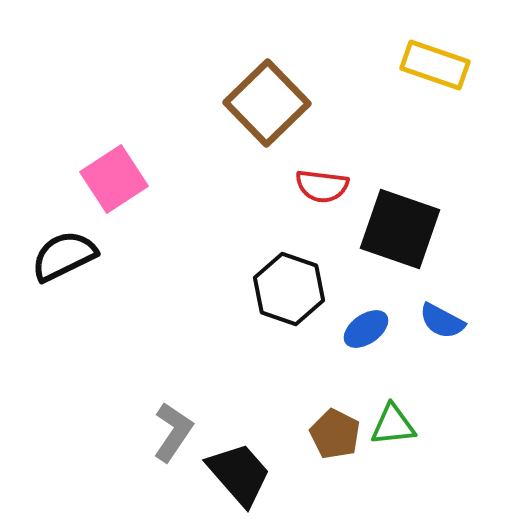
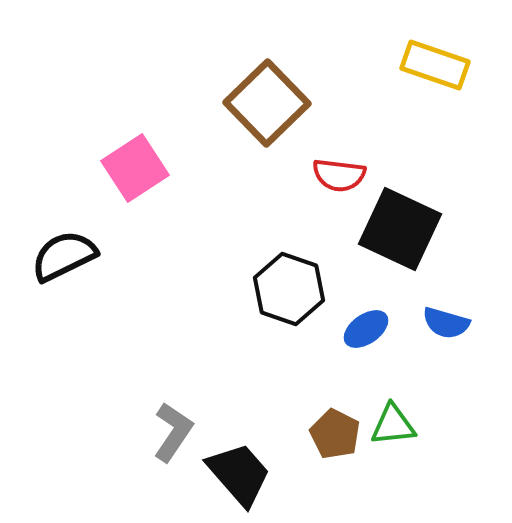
pink square: moved 21 px right, 11 px up
red semicircle: moved 17 px right, 11 px up
black square: rotated 6 degrees clockwise
blue semicircle: moved 4 px right, 2 px down; rotated 12 degrees counterclockwise
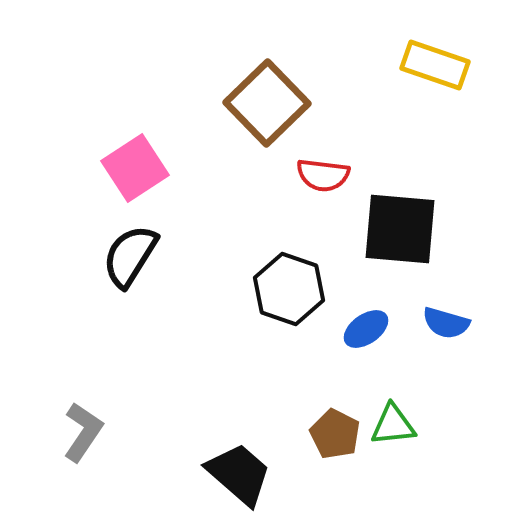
red semicircle: moved 16 px left
black square: rotated 20 degrees counterclockwise
black semicircle: moved 66 px right; rotated 32 degrees counterclockwise
gray L-shape: moved 90 px left
black trapezoid: rotated 8 degrees counterclockwise
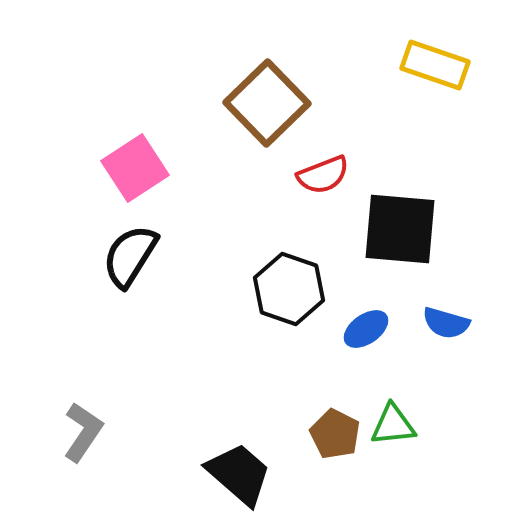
red semicircle: rotated 28 degrees counterclockwise
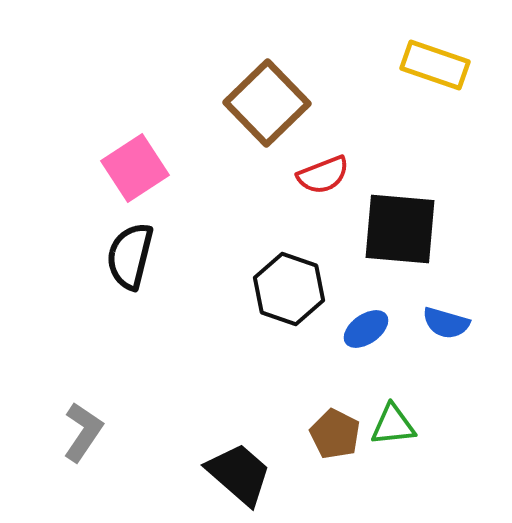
black semicircle: rotated 18 degrees counterclockwise
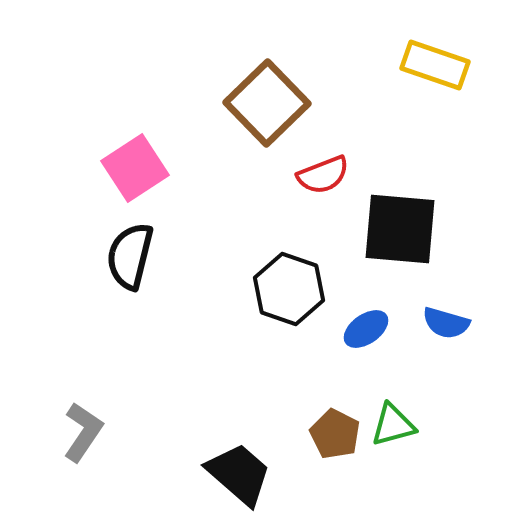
green triangle: rotated 9 degrees counterclockwise
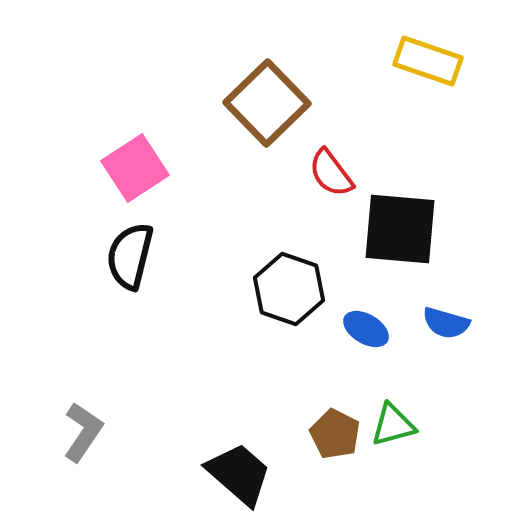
yellow rectangle: moved 7 px left, 4 px up
red semicircle: moved 8 px right, 2 px up; rotated 74 degrees clockwise
blue ellipse: rotated 66 degrees clockwise
